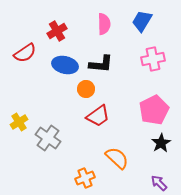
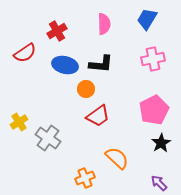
blue trapezoid: moved 5 px right, 2 px up
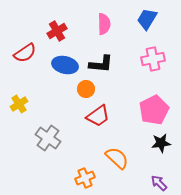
yellow cross: moved 18 px up
black star: rotated 24 degrees clockwise
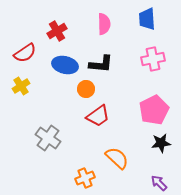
blue trapezoid: rotated 35 degrees counterclockwise
yellow cross: moved 2 px right, 18 px up
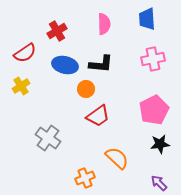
black star: moved 1 px left, 1 px down
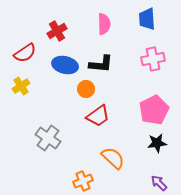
black star: moved 3 px left, 1 px up
orange semicircle: moved 4 px left
orange cross: moved 2 px left, 3 px down
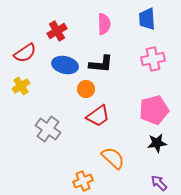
pink pentagon: rotated 12 degrees clockwise
gray cross: moved 9 px up
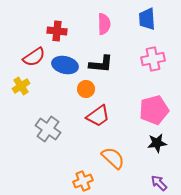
red cross: rotated 36 degrees clockwise
red semicircle: moved 9 px right, 4 px down
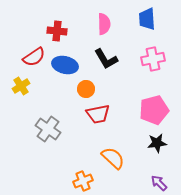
black L-shape: moved 5 px right, 5 px up; rotated 55 degrees clockwise
red trapezoid: moved 2 px up; rotated 25 degrees clockwise
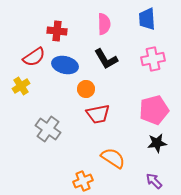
orange semicircle: rotated 10 degrees counterclockwise
purple arrow: moved 5 px left, 2 px up
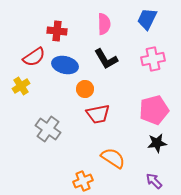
blue trapezoid: rotated 30 degrees clockwise
orange circle: moved 1 px left
